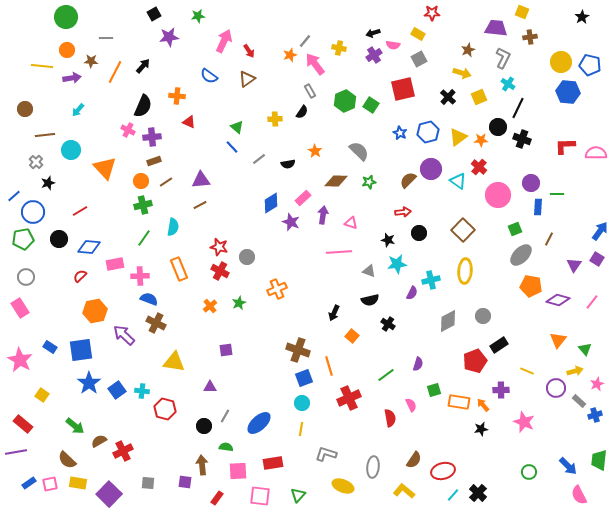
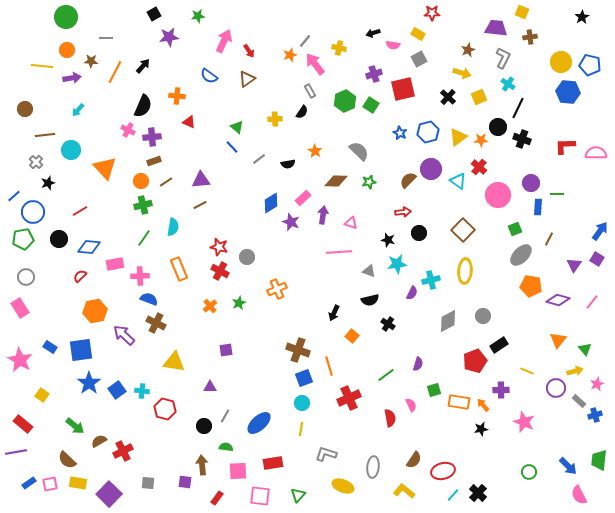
purple cross at (374, 55): moved 19 px down; rotated 14 degrees clockwise
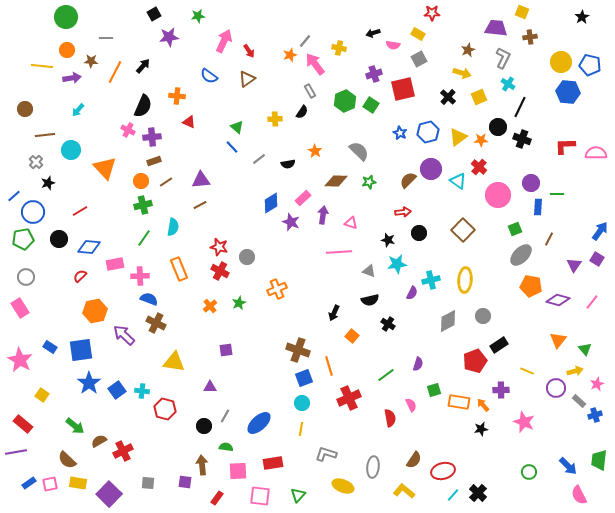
black line at (518, 108): moved 2 px right, 1 px up
yellow ellipse at (465, 271): moved 9 px down
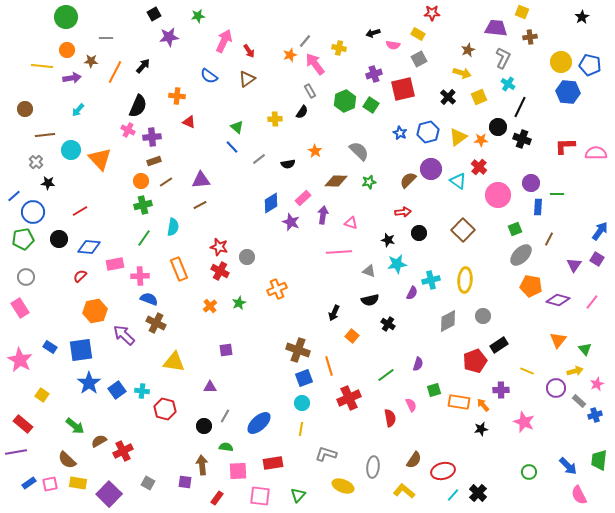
black semicircle at (143, 106): moved 5 px left
orange triangle at (105, 168): moved 5 px left, 9 px up
black star at (48, 183): rotated 24 degrees clockwise
gray square at (148, 483): rotated 24 degrees clockwise
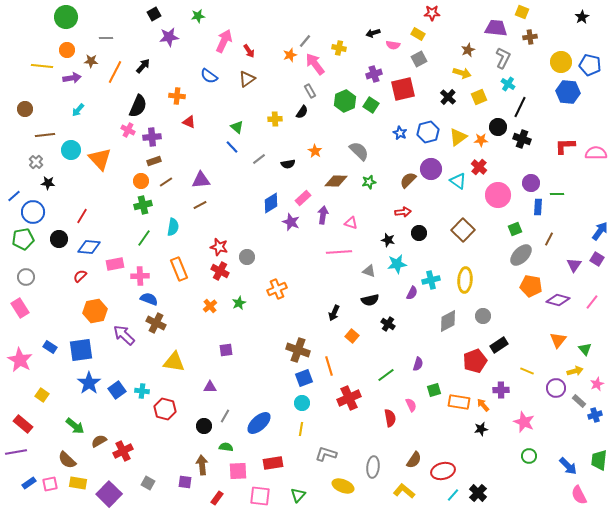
red line at (80, 211): moved 2 px right, 5 px down; rotated 28 degrees counterclockwise
green circle at (529, 472): moved 16 px up
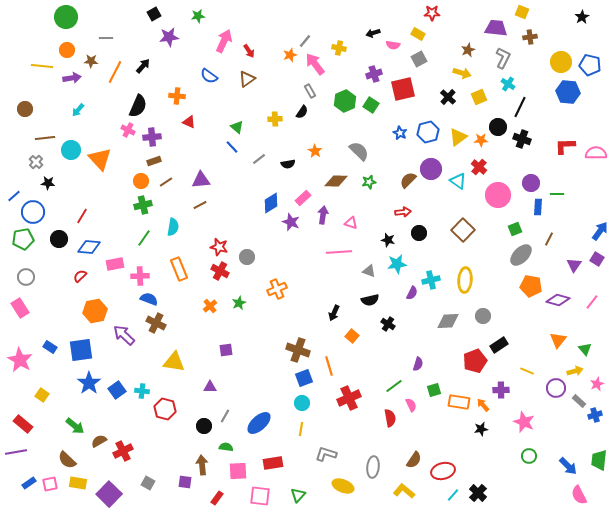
brown line at (45, 135): moved 3 px down
gray diamond at (448, 321): rotated 25 degrees clockwise
green line at (386, 375): moved 8 px right, 11 px down
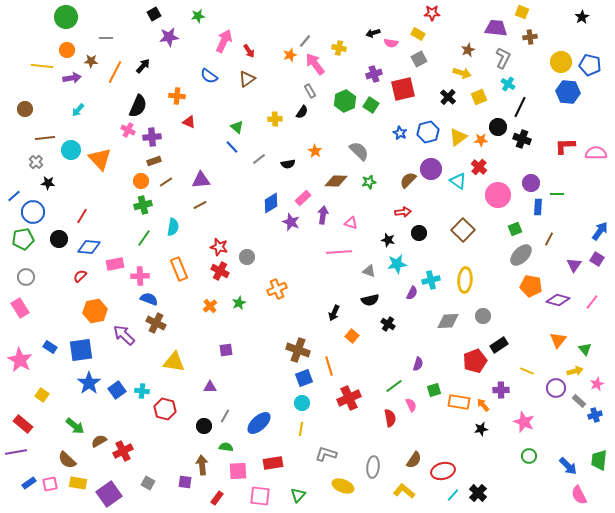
pink semicircle at (393, 45): moved 2 px left, 2 px up
purple square at (109, 494): rotated 10 degrees clockwise
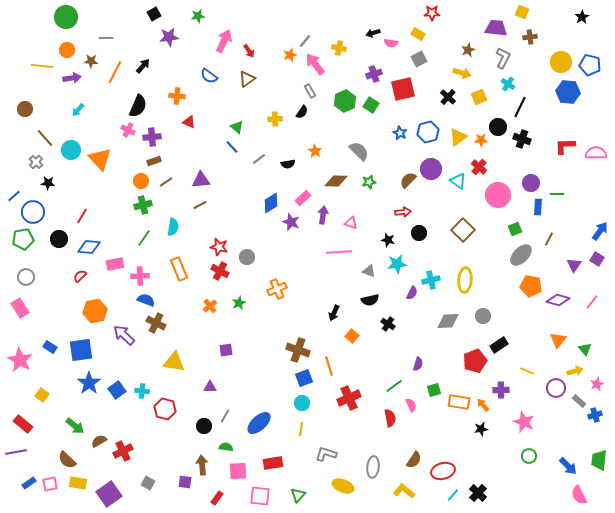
brown line at (45, 138): rotated 54 degrees clockwise
blue semicircle at (149, 299): moved 3 px left, 1 px down
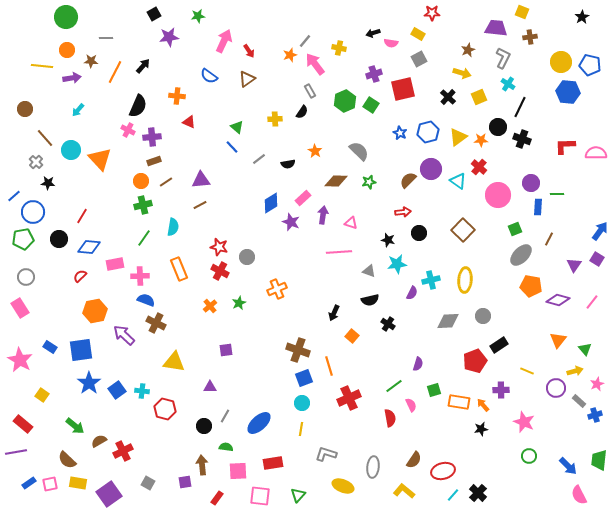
purple square at (185, 482): rotated 16 degrees counterclockwise
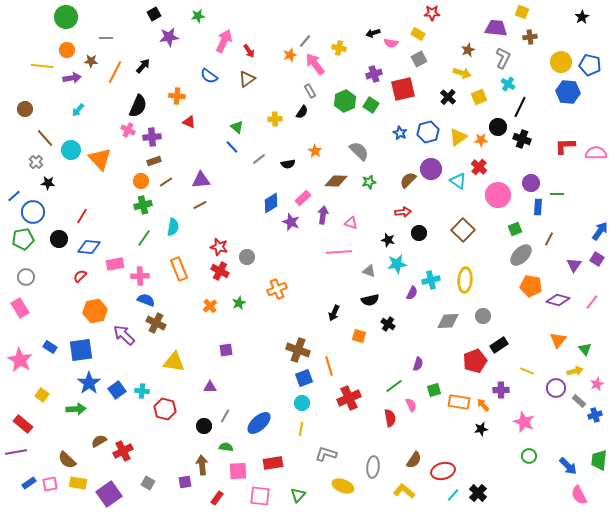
orange square at (352, 336): moved 7 px right; rotated 24 degrees counterclockwise
green arrow at (75, 426): moved 1 px right, 17 px up; rotated 42 degrees counterclockwise
